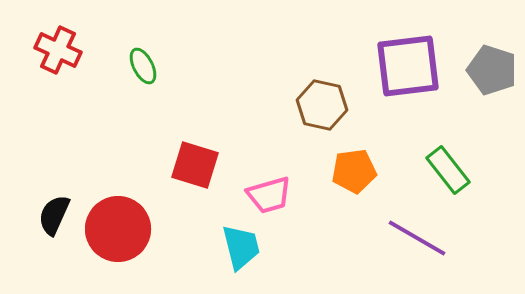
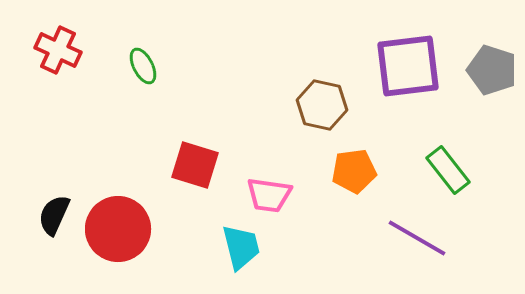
pink trapezoid: rotated 24 degrees clockwise
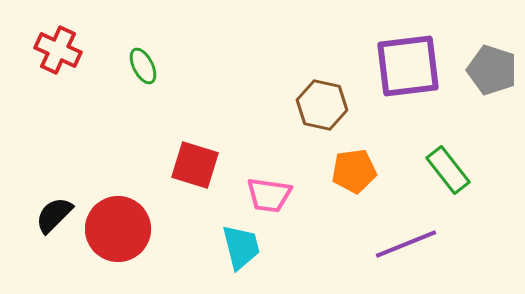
black semicircle: rotated 21 degrees clockwise
purple line: moved 11 px left, 6 px down; rotated 52 degrees counterclockwise
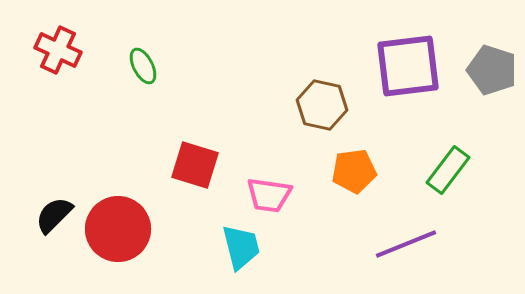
green rectangle: rotated 75 degrees clockwise
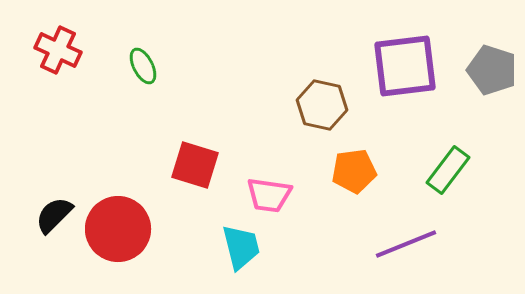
purple square: moved 3 px left
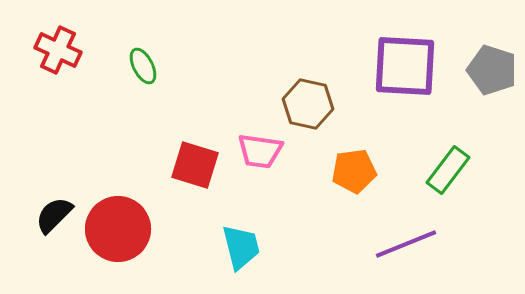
purple square: rotated 10 degrees clockwise
brown hexagon: moved 14 px left, 1 px up
pink trapezoid: moved 9 px left, 44 px up
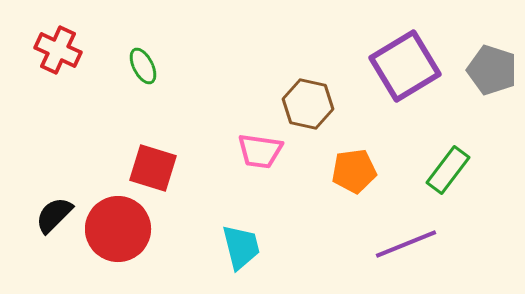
purple square: rotated 34 degrees counterclockwise
red square: moved 42 px left, 3 px down
